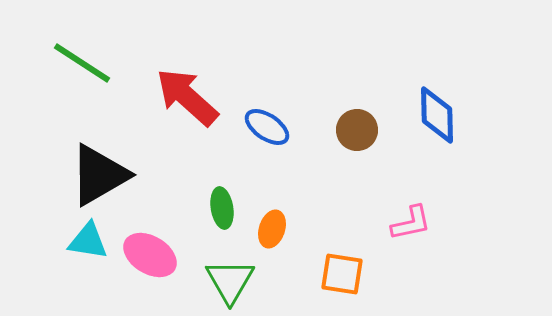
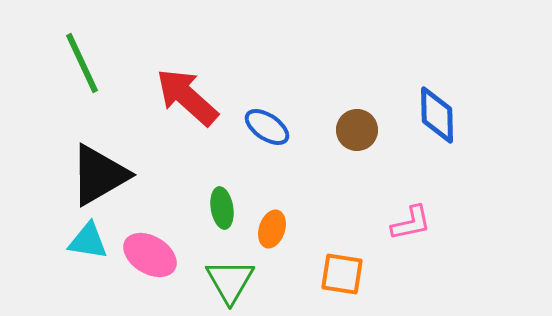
green line: rotated 32 degrees clockwise
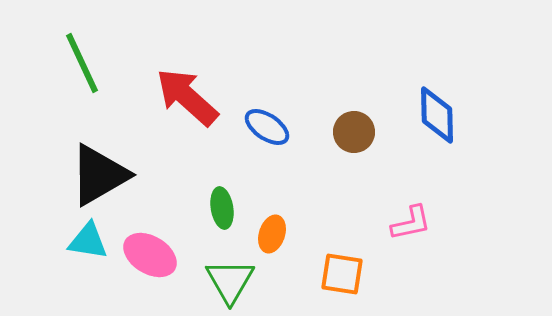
brown circle: moved 3 px left, 2 px down
orange ellipse: moved 5 px down
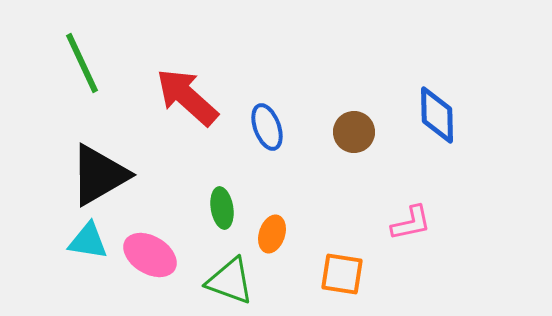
blue ellipse: rotated 36 degrees clockwise
green triangle: rotated 40 degrees counterclockwise
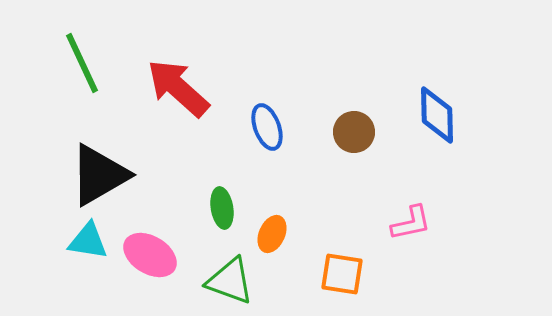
red arrow: moved 9 px left, 9 px up
orange ellipse: rotated 6 degrees clockwise
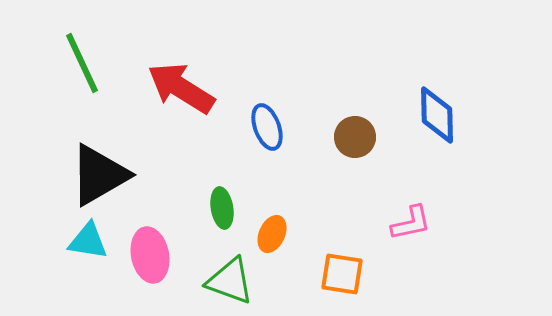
red arrow: moved 3 px right; rotated 10 degrees counterclockwise
brown circle: moved 1 px right, 5 px down
pink ellipse: rotated 48 degrees clockwise
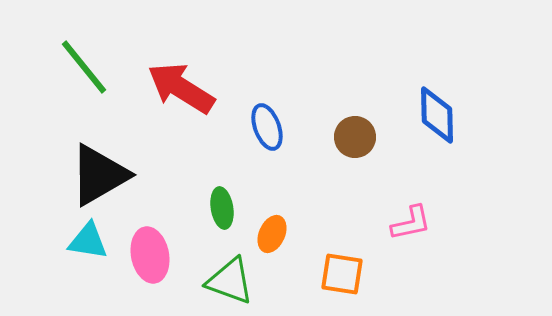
green line: moved 2 px right, 4 px down; rotated 14 degrees counterclockwise
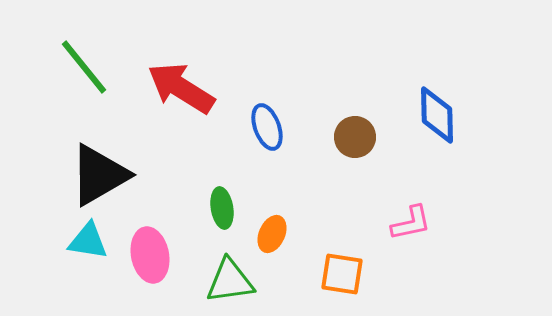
green triangle: rotated 28 degrees counterclockwise
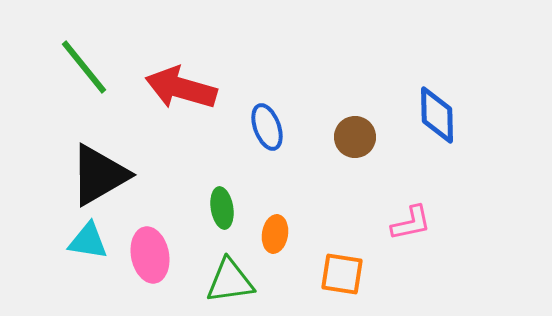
red arrow: rotated 16 degrees counterclockwise
orange ellipse: moved 3 px right; rotated 15 degrees counterclockwise
